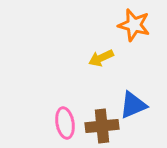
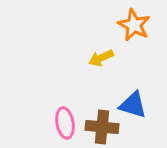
orange star: rotated 12 degrees clockwise
blue triangle: rotated 40 degrees clockwise
brown cross: moved 1 px down; rotated 12 degrees clockwise
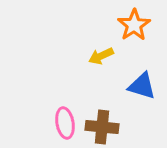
orange star: rotated 12 degrees clockwise
yellow arrow: moved 2 px up
blue triangle: moved 9 px right, 19 px up
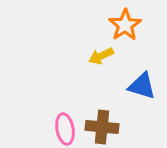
orange star: moved 9 px left
pink ellipse: moved 6 px down
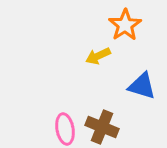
yellow arrow: moved 3 px left
brown cross: rotated 16 degrees clockwise
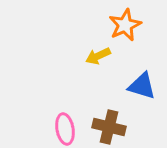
orange star: rotated 8 degrees clockwise
brown cross: moved 7 px right; rotated 8 degrees counterclockwise
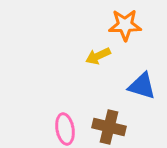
orange star: rotated 24 degrees clockwise
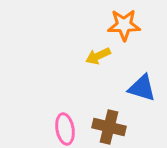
orange star: moved 1 px left
blue triangle: moved 2 px down
